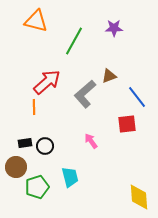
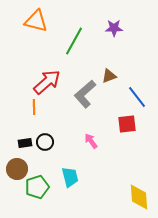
black circle: moved 4 px up
brown circle: moved 1 px right, 2 px down
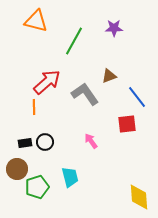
gray L-shape: rotated 96 degrees clockwise
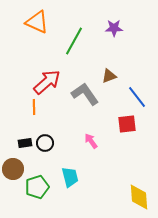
orange triangle: moved 1 px right, 1 px down; rotated 10 degrees clockwise
black circle: moved 1 px down
brown circle: moved 4 px left
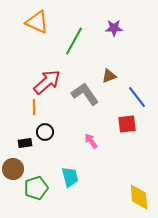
black circle: moved 11 px up
green pentagon: moved 1 px left, 1 px down
